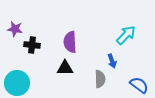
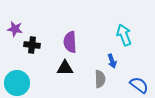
cyan arrow: moved 2 px left; rotated 65 degrees counterclockwise
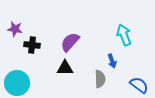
purple semicircle: rotated 45 degrees clockwise
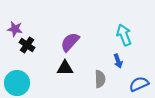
black cross: moved 5 px left; rotated 28 degrees clockwise
blue arrow: moved 6 px right
blue semicircle: moved 1 px up; rotated 60 degrees counterclockwise
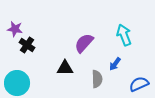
purple semicircle: moved 14 px right, 1 px down
blue arrow: moved 3 px left, 3 px down; rotated 56 degrees clockwise
gray semicircle: moved 3 px left
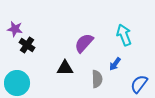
blue semicircle: rotated 30 degrees counterclockwise
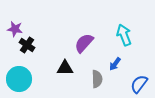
cyan circle: moved 2 px right, 4 px up
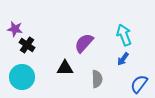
blue arrow: moved 8 px right, 5 px up
cyan circle: moved 3 px right, 2 px up
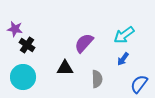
cyan arrow: rotated 105 degrees counterclockwise
cyan circle: moved 1 px right
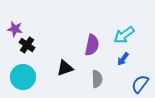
purple semicircle: moved 8 px right, 2 px down; rotated 150 degrees clockwise
black triangle: rotated 18 degrees counterclockwise
blue semicircle: moved 1 px right
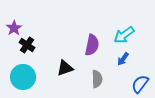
purple star: moved 1 px left, 1 px up; rotated 28 degrees clockwise
